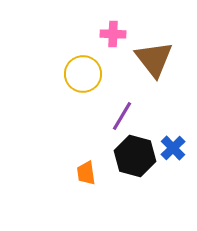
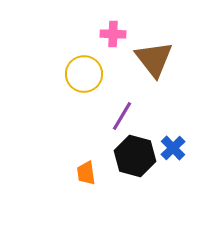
yellow circle: moved 1 px right
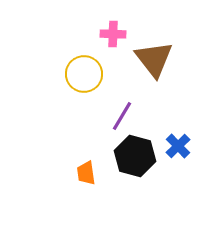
blue cross: moved 5 px right, 2 px up
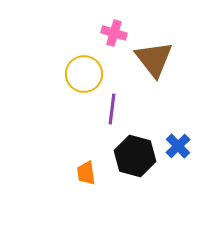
pink cross: moved 1 px right, 1 px up; rotated 15 degrees clockwise
purple line: moved 10 px left, 7 px up; rotated 24 degrees counterclockwise
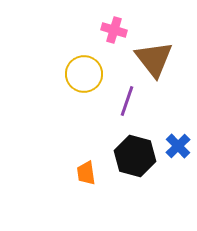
pink cross: moved 3 px up
purple line: moved 15 px right, 8 px up; rotated 12 degrees clockwise
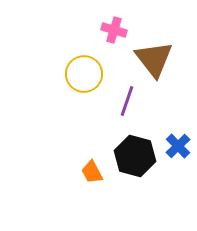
orange trapezoid: moved 6 px right, 1 px up; rotated 20 degrees counterclockwise
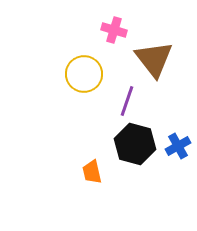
blue cross: rotated 15 degrees clockwise
black hexagon: moved 12 px up
orange trapezoid: rotated 15 degrees clockwise
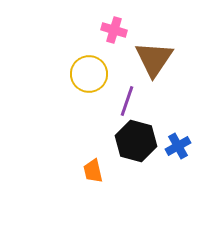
brown triangle: rotated 12 degrees clockwise
yellow circle: moved 5 px right
black hexagon: moved 1 px right, 3 px up
orange trapezoid: moved 1 px right, 1 px up
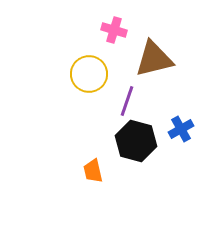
brown triangle: rotated 42 degrees clockwise
blue cross: moved 3 px right, 17 px up
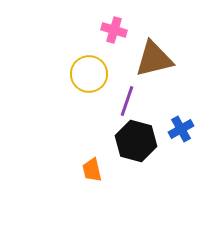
orange trapezoid: moved 1 px left, 1 px up
